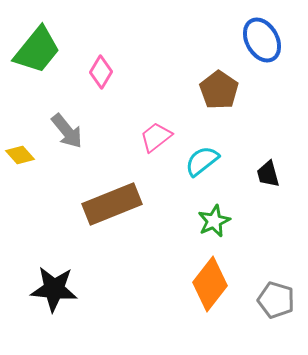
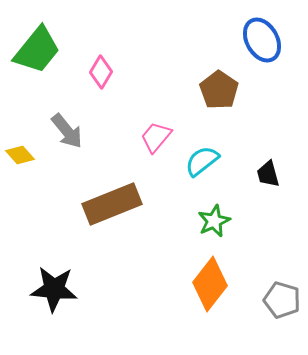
pink trapezoid: rotated 12 degrees counterclockwise
gray pentagon: moved 6 px right
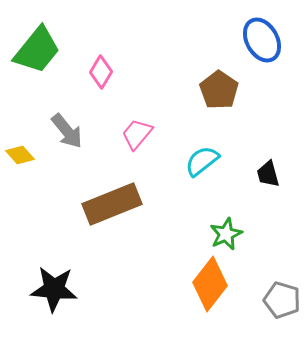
pink trapezoid: moved 19 px left, 3 px up
green star: moved 12 px right, 13 px down
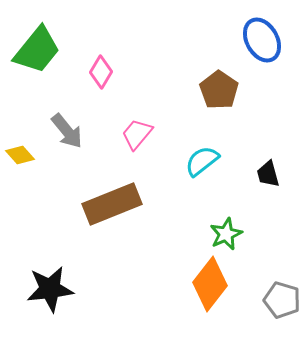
black star: moved 4 px left; rotated 12 degrees counterclockwise
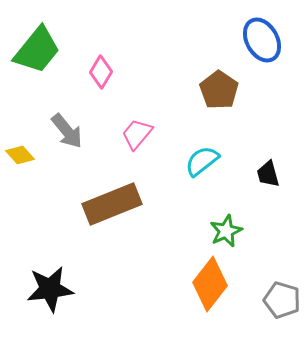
green star: moved 3 px up
